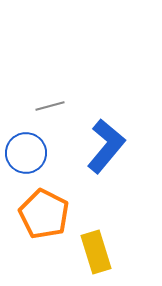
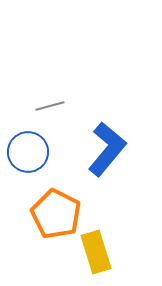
blue L-shape: moved 1 px right, 3 px down
blue circle: moved 2 px right, 1 px up
orange pentagon: moved 12 px right
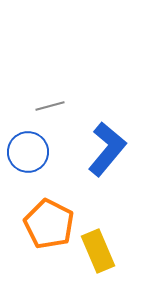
orange pentagon: moved 7 px left, 10 px down
yellow rectangle: moved 2 px right, 1 px up; rotated 6 degrees counterclockwise
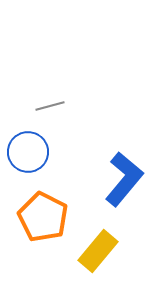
blue L-shape: moved 17 px right, 30 px down
orange pentagon: moved 6 px left, 7 px up
yellow rectangle: rotated 63 degrees clockwise
